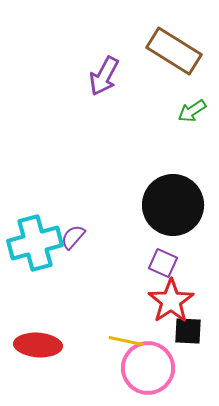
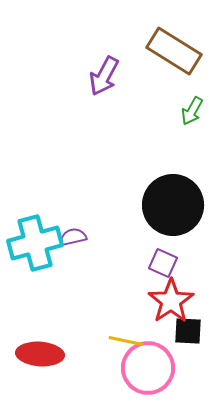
green arrow: rotated 28 degrees counterclockwise
purple semicircle: rotated 36 degrees clockwise
red ellipse: moved 2 px right, 9 px down
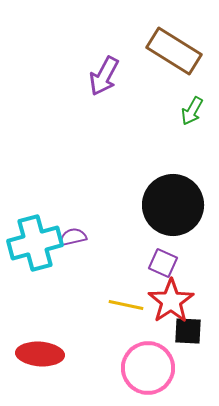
yellow line: moved 36 px up
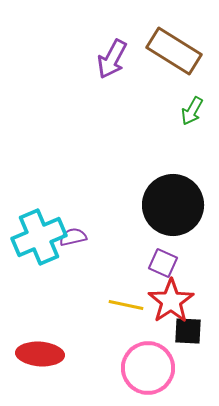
purple arrow: moved 8 px right, 17 px up
cyan cross: moved 4 px right, 6 px up; rotated 8 degrees counterclockwise
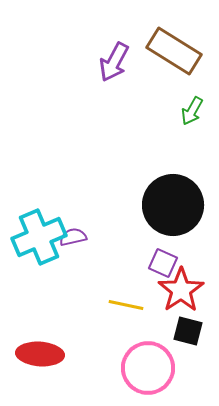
purple arrow: moved 2 px right, 3 px down
red star: moved 10 px right, 11 px up
black square: rotated 12 degrees clockwise
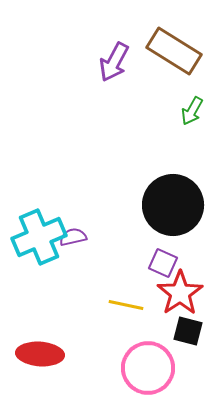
red star: moved 1 px left, 3 px down
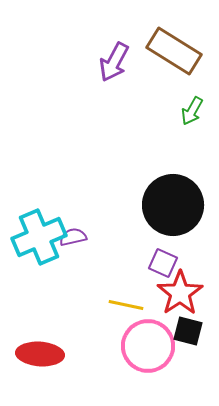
pink circle: moved 22 px up
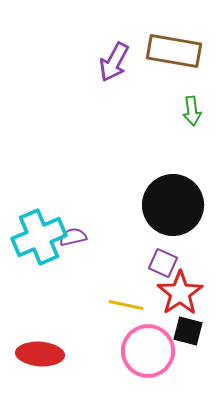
brown rectangle: rotated 22 degrees counterclockwise
green arrow: rotated 36 degrees counterclockwise
pink circle: moved 5 px down
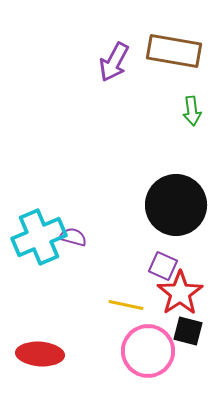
black circle: moved 3 px right
purple semicircle: rotated 28 degrees clockwise
purple square: moved 3 px down
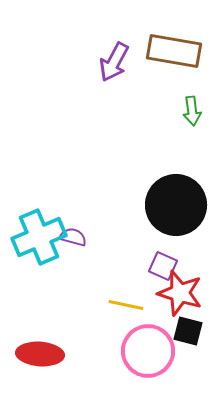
red star: rotated 21 degrees counterclockwise
